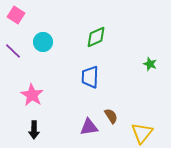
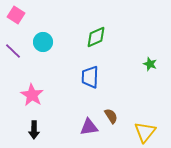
yellow triangle: moved 3 px right, 1 px up
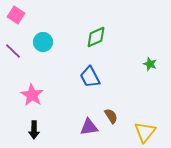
blue trapezoid: rotated 30 degrees counterclockwise
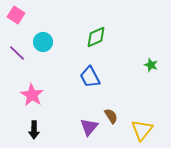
purple line: moved 4 px right, 2 px down
green star: moved 1 px right, 1 px down
purple triangle: rotated 42 degrees counterclockwise
yellow triangle: moved 3 px left, 2 px up
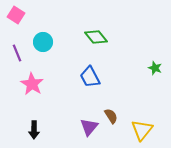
green diamond: rotated 75 degrees clockwise
purple line: rotated 24 degrees clockwise
green star: moved 4 px right, 3 px down
pink star: moved 11 px up
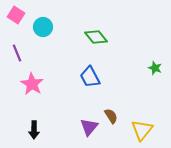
cyan circle: moved 15 px up
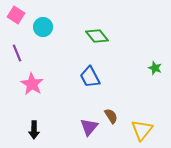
green diamond: moved 1 px right, 1 px up
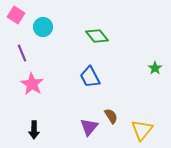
purple line: moved 5 px right
green star: rotated 16 degrees clockwise
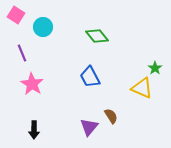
yellow triangle: moved 42 px up; rotated 45 degrees counterclockwise
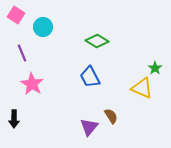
green diamond: moved 5 px down; rotated 20 degrees counterclockwise
black arrow: moved 20 px left, 11 px up
